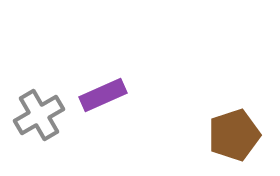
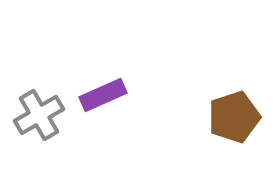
brown pentagon: moved 18 px up
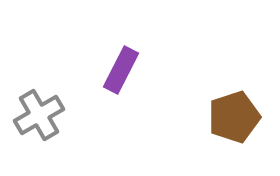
purple rectangle: moved 18 px right, 25 px up; rotated 39 degrees counterclockwise
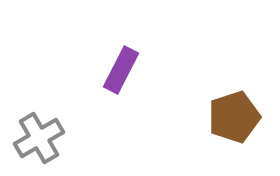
gray cross: moved 23 px down
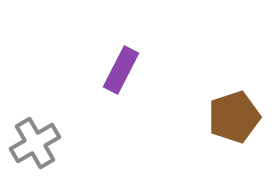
gray cross: moved 4 px left, 5 px down
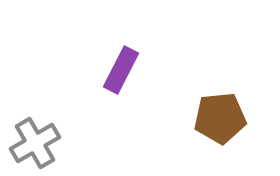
brown pentagon: moved 14 px left, 1 px down; rotated 12 degrees clockwise
